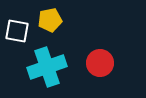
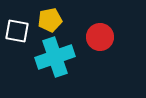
red circle: moved 26 px up
cyan cross: moved 8 px right, 10 px up
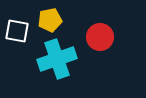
cyan cross: moved 2 px right, 2 px down
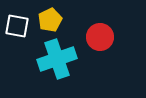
yellow pentagon: rotated 15 degrees counterclockwise
white square: moved 5 px up
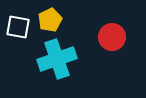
white square: moved 1 px right, 1 px down
red circle: moved 12 px right
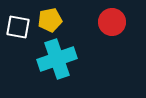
yellow pentagon: rotated 15 degrees clockwise
red circle: moved 15 px up
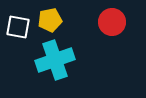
cyan cross: moved 2 px left, 1 px down
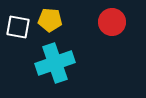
yellow pentagon: rotated 15 degrees clockwise
cyan cross: moved 3 px down
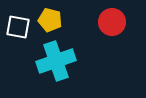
yellow pentagon: rotated 10 degrees clockwise
cyan cross: moved 1 px right, 2 px up
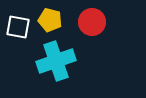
red circle: moved 20 px left
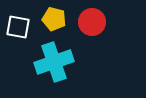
yellow pentagon: moved 4 px right, 1 px up
cyan cross: moved 2 px left, 1 px down
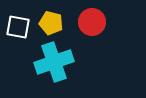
yellow pentagon: moved 3 px left, 4 px down
